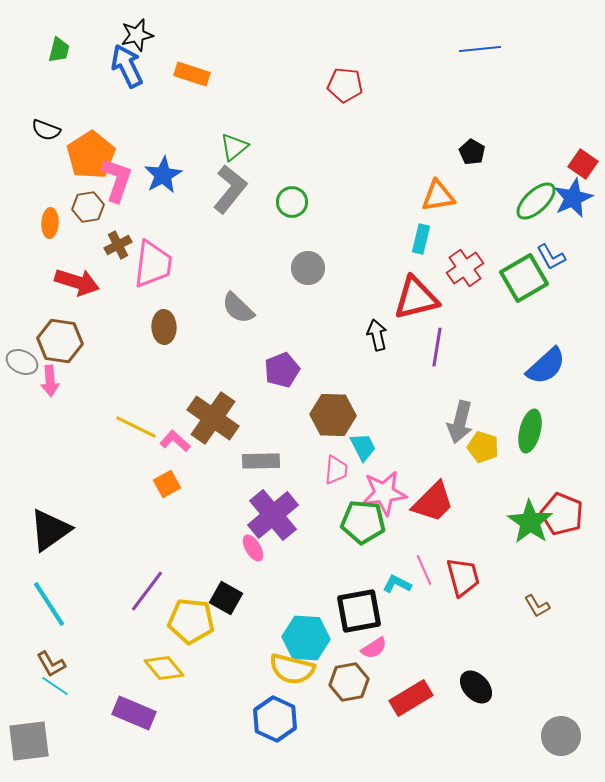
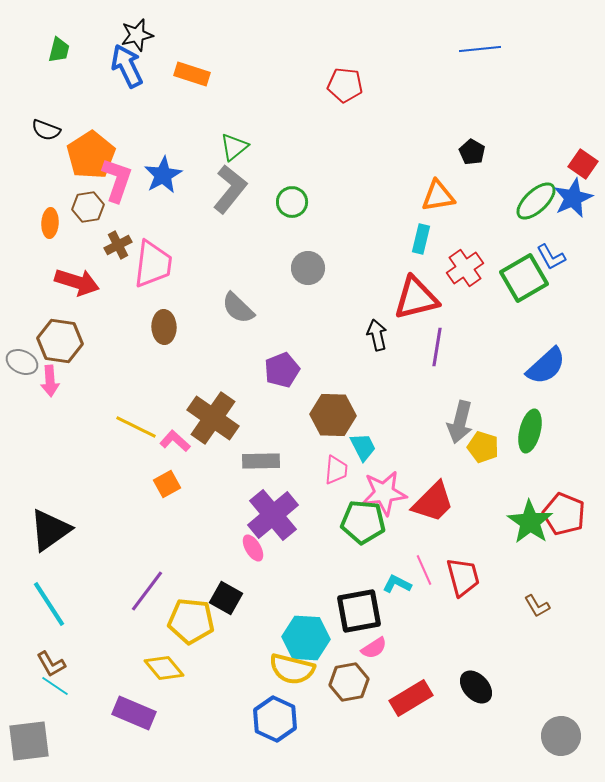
red pentagon at (562, 514): moved 2 px right
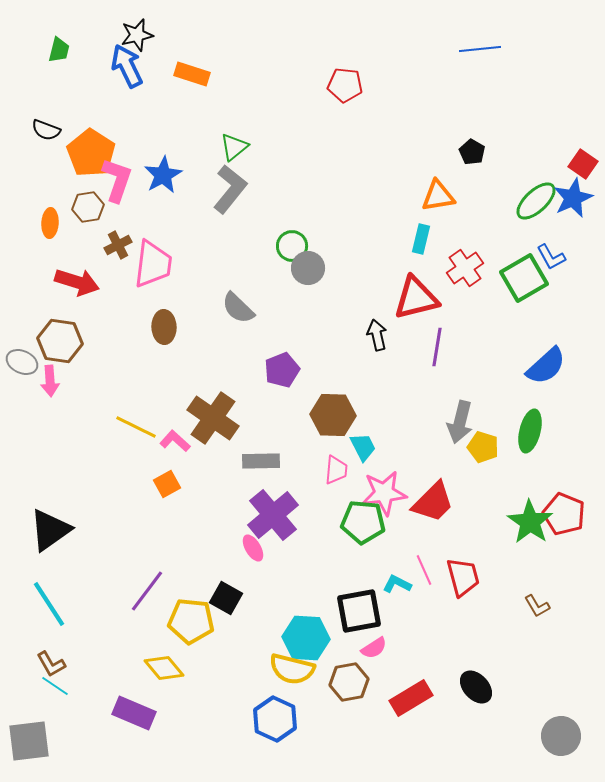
orange pentagon at (91, 155): moved 2 px up; rotated 6 degrees counterclockwise
green circle at (292, 202): moved 44 px down
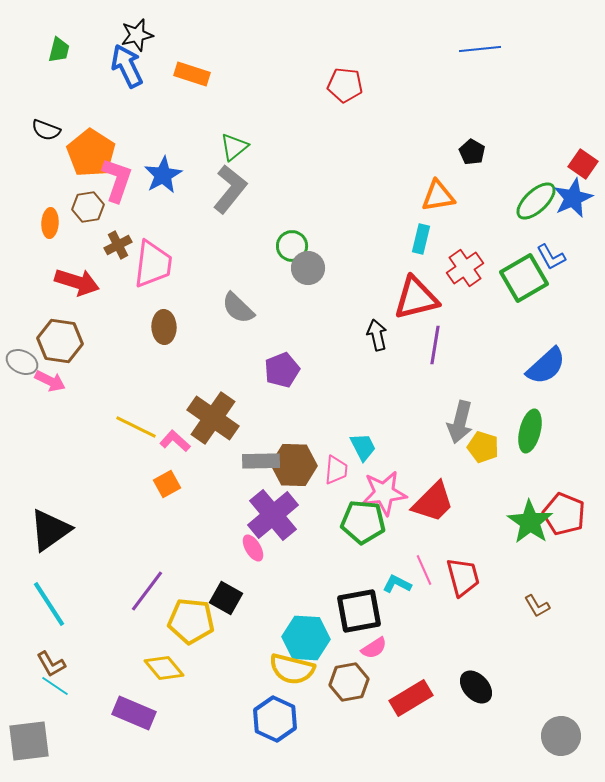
purple line at (437, 347): moved 2 px left, 2 px up
pink arrow at (50, 381): rotated 60 degrees counterclockwise
brown hexagon at (333, 415): moved 39 px left, 50 px down
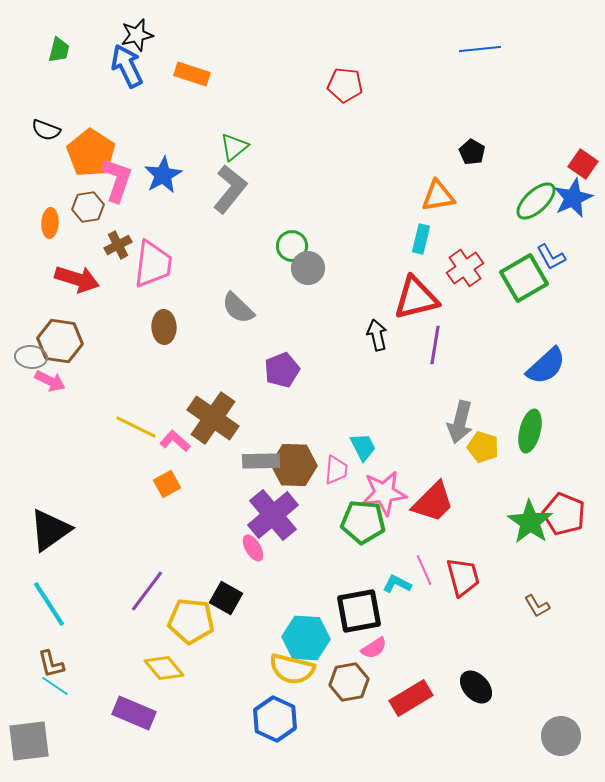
red arrow at (77, 282): moved 3 px up
gray ellipse at (22, 362): moved 9 px right, 5 px up; rotated 20 degrees counterclockwise
brown L-shape at (51, 664): rotated 16 degrees clockwise
